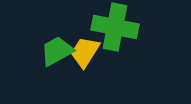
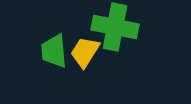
green trapezoid: moved 3 px left; rotated 66 degrees counterclockwise
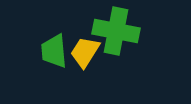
green cross: moved 1 px right, 4 px down
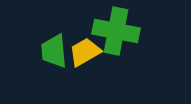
yellow trapezoid: rotated 28 degrees clockwise
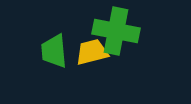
yellow trapezoid: moved 7 px right; rotated 16 degrees clockwise
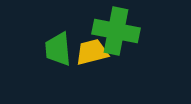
green trapezoid: moved 4 px right, 2 px up
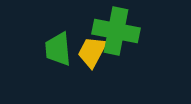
yellow trapezoid: rotated 48 degrees counterclockwise
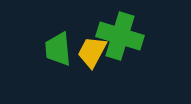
green cross: moved 4 px right, 5 px down; rotated 6 degrees clockwise
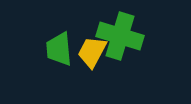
green trapezoid: moved 1 px right
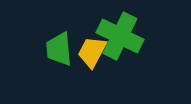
green cross: rotated 9 degrees clockwise
